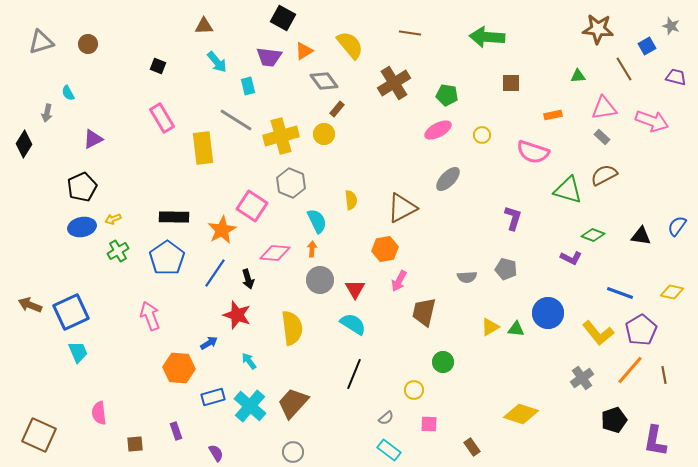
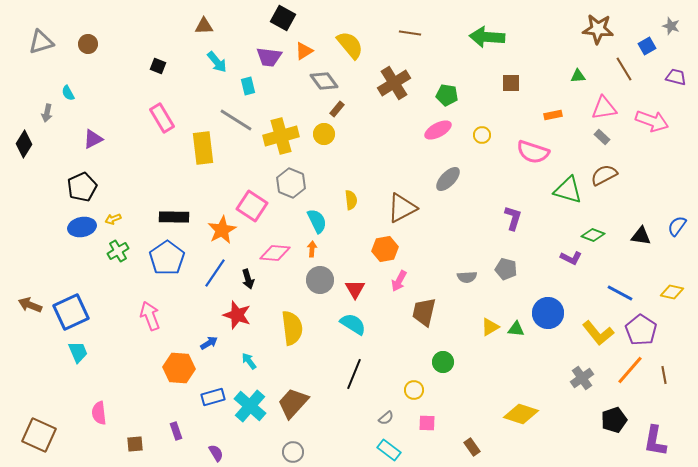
blue line at (620, 293): rotated 8 degrees clockwise
purple pentagon at (641, 330): rotated 8 degrees counterclockwise
pink square at (429, 424): moved 2 px left, 1 px up
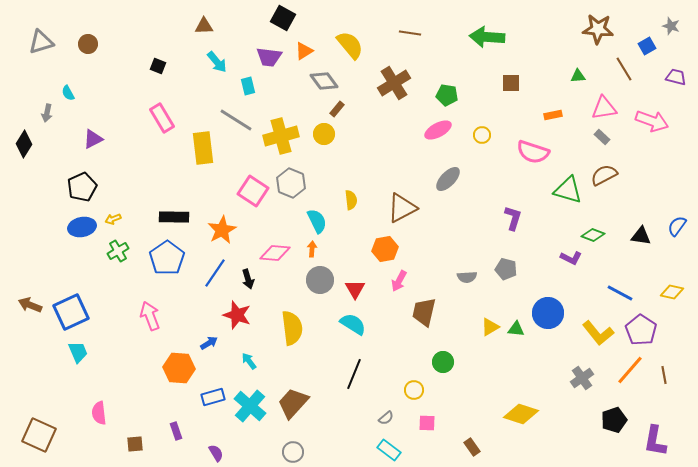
pink square at (252, 206): moved 1 px right, 15 px up
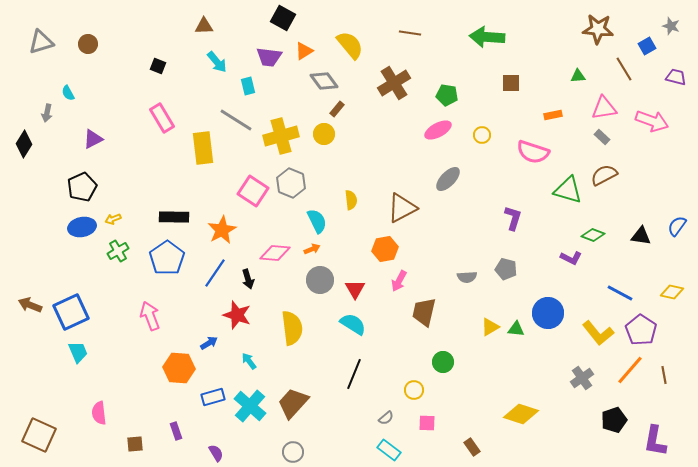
orange arrow at (312, 249): rotated 63 degrees clockwise
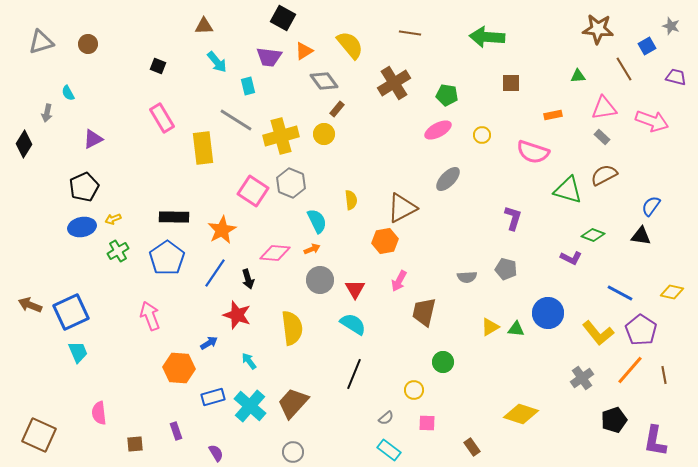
black pentagon at (82, 187): moved 2 px right
blue semicircle at (677, 226): moved 26 px left, 20 px up
orange hexagon at (385, 249): moved 8 px up
